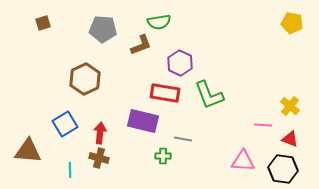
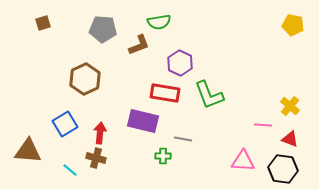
yellow pentagon: moved 1 px right, 2 px down
brown L-shape: moved 2 px left
brown cross: moved 3 px left
cyan line: rotated 49 degrees counterclockwise
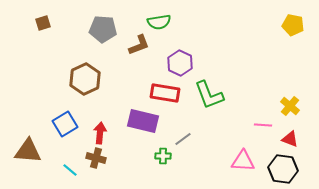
gray line: rotated 48 degrees counterclockwise
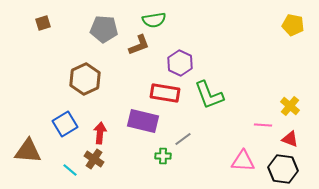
green semicircle: moved 5 px left, 2 px up
gray pentagon: moved 1 px right
brown cross: moved 2 px left, 1 px down; rotated 18 degrees clockwise
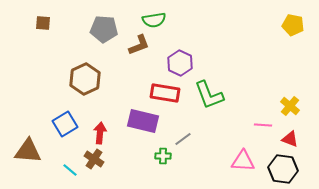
brown square: rotated 21 degrees clockwise
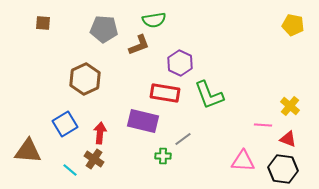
red triangle: moved 2 px left
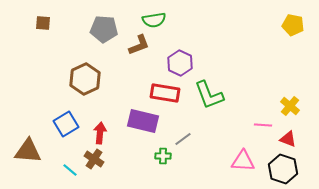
blue square: moved 1 px right
black hexagon: rotated 12 degrees clockwise
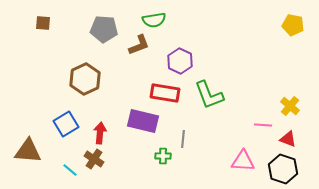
purple hexagon: moved 2 px up
gray line: rotated 48 degrees counterclockwise
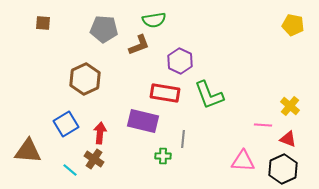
black hexagon: rotated 16 degrees clockwise
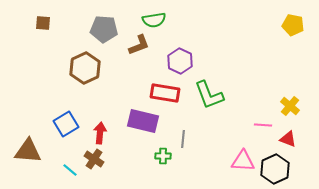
brown hexagon: moved 11 px up
black hexagon: moved 8 px left
